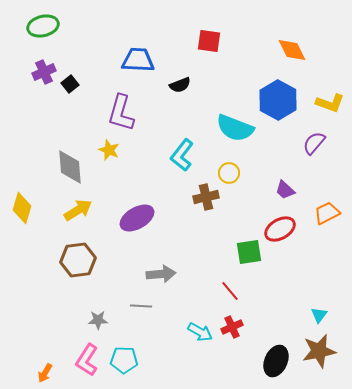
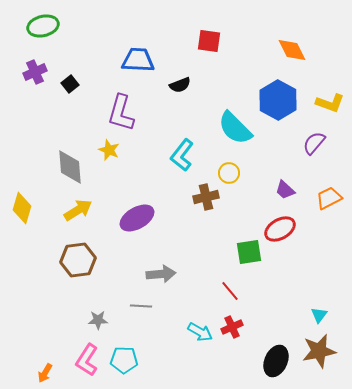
purple cross: moved 9 px left
cyan semicircle: rotated 24 degrees clockwise
orange trapezoid: moved 2 px right, 15 px up
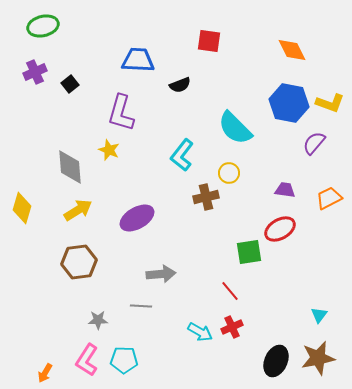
blue hexagon: moved 11 px right, 3 px down; rotated 18 degrees counterclockwise
purple trapezoid: rotated 145 degrees clockwise
brown hexagon: moved 1 px right, 2 px down
brown star: moved 1 px left, 7 px down
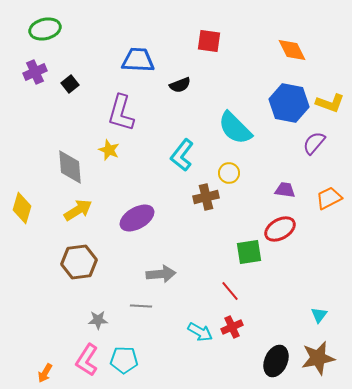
green ellipse: moved 2 px right, 3 px down
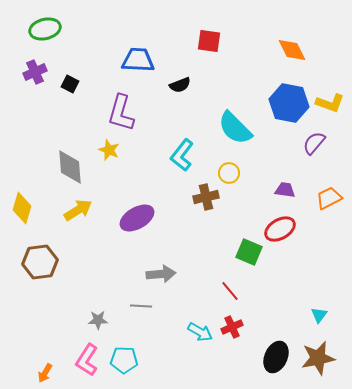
black square: rotated 24 degrees counterclockwise
green square: rotated 32 degrees clockwise
brown hexagon: moved 39 px left
black ellipse: moved 4 px up
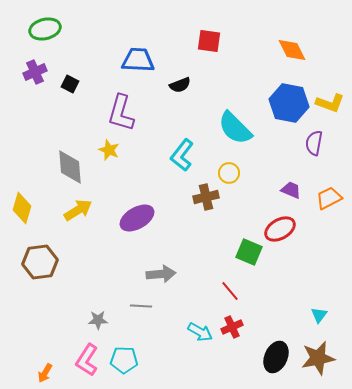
purple semicircle: rotated 30 degrees counterclockwise
purple trapezoid: moved 6 px right; rotated 15 degrees clockwise
